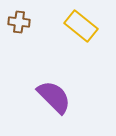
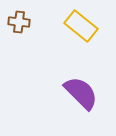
purple semicircle: moved 27 px right, 4 px up
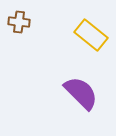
yellow rectangle: moved 10 px right, 9 px down
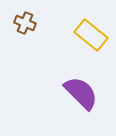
brown cross: moved 6 px right, 1 px down; rotated 15 degrees clockwise
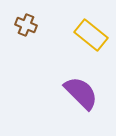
brown cross: moved 1 px right, 2 px down
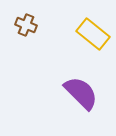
yellow rectangle: moved 2 px right, 1 px up
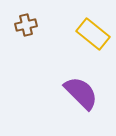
brown cross: rotated 35 degrees counterclockwise
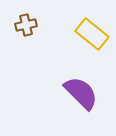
yellow rectangle: moved 1 px left
